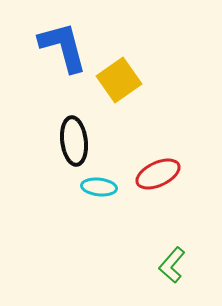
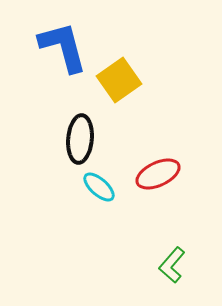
black ellipse: moved 6 px right, 2 px up; rotated 12 degrees clockwise
cyan ellipse: rotated 36 degrees clockwise
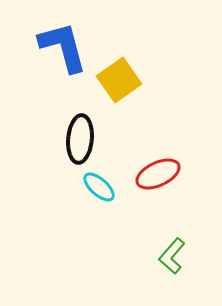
green L-shape: moved 9 px up
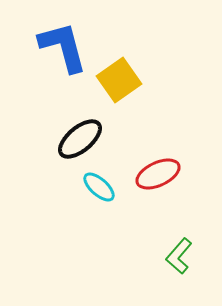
black ellipse: rotated 45 degrees clockwise
green L-shape: moved 7 px right
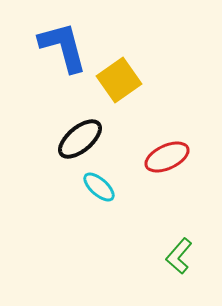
red ellipse: moved 9 px right, 17 px up
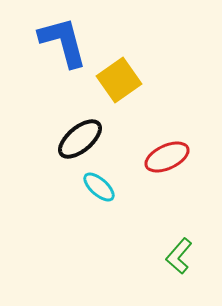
blue L-shape: moved 5 px up
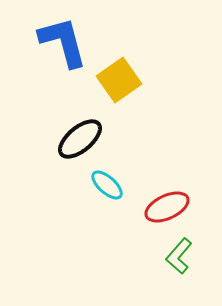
red ellipse: moved 50 px down
cyan ellipse: moved 8 px right, 2 px up
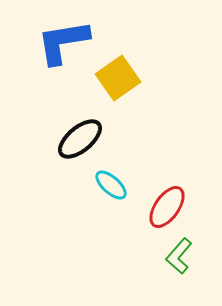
blue L-shape: rotated 84 degrees counterclockwise
yellow square: moved 1 px left, 2 px up
cyan ellipse: moved 4 px right
red ellipse: rotated 30 degrees counterclockwise
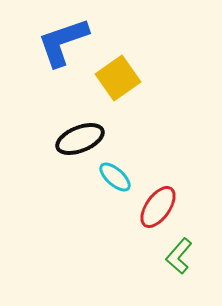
blue L-shape: rotated 10 degrees counterclockwise
black ellipse: rotated 18 degrees clockwise
cyan ellipse: moved 4 px right, 8 px up
red ellipse: moved 9 px left
